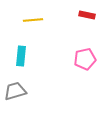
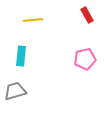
red rectangle: rotated 49 degrees clockwise
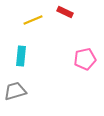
red rectangle: moved 22 px left, 3 px up; rotated 35 degrees counterclockwise
yellow line: rotated 18 degrees counterclockwise
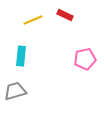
red rectangle: moved 3 px down
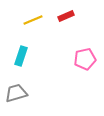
red rectangle: moved 1 px right, 1 px down; rotated 49 degrees counterclockwise
cyan rectangle: rotated 12 degrees clockwise
gray trapezoid: moved 1 px right, 2 px down
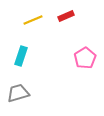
pink pentagon: moved 1 px up; rotated 20 degrees counterclockwise
gray trapezoid: moved 2 px right
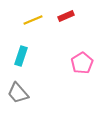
pink pentagon: moved 3 px left, 5 px down
gray trapezoid: rotated 115 degrees counterclockwise
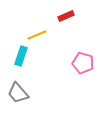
yellow line: moved 4 px right, 15 px down
pink pentagon: moved 1 px right; rotated 25 degrees counterclockwise
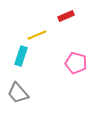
pink pentagon: moved 7 px left
